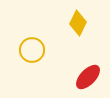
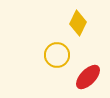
yellow circle: moved 25 px right, 5 px down
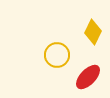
yellow diamond: moved 15 px right, 9 px down
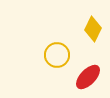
yellow diamond: moved 3 px up
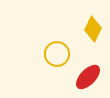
yellow circle: moved 1 px up
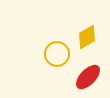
yellow diamond: moved 6 px left, 8 px down; rotated 35 degrees clockwise
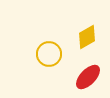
yellow circle: moved 8 px left
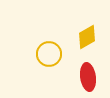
red ellipse: rotated 52 degrees counterclockwise
